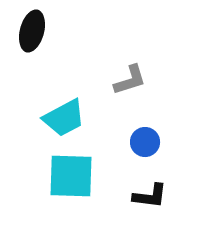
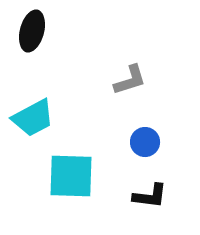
cyan trapezoid: moved 31 px left
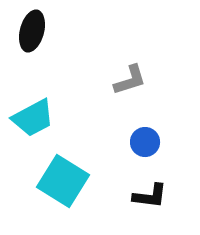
cyan square: moved 8 px left, 5 px down; rotated 30 degrees clockwise
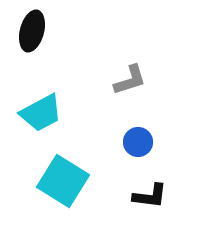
cyan trapezoid: moved 8 px right, 5 px up
blue circle: moved 7 px left
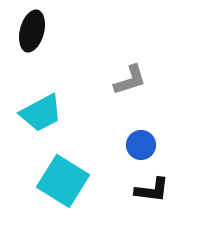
blue circle: moved 3 px right, 3 px down
black L-shape: moved 2 px right, 6 px up
